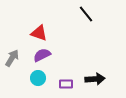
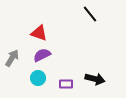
black line: moved 4 px right
black arrow: rotated 18 degrees clockwise
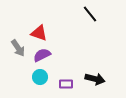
gray arrow: moved 6 px right, 10 px up; rotated 114 degrees clockwise
cyan circle: moved 2 px right, 1 px up
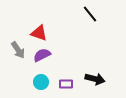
gray arrow: moved 2 px down
cyan circle: moved 1 px right, 5 px down
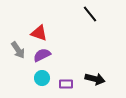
cyan circle: moved 1 px right, 4 px up
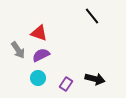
black line: moved 2 px right, 2 px down
purple semicircle: moved 1 px left
cyan circle: moved 4 px left
purple rectangle: rotated 56 degrees counterclockwise
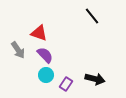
purple semicircle: moved 4 px right; rotated 72 degrees clockwise
cyan circle: moved 8 px right, 3 px up
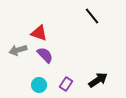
gray arrow: rotated 108 degrees clockwise
cyan circle: moved 7 px left, 10 px down
black arrow: moved 3 px right, 1 px down; rotated 48 degrees counterclockwise
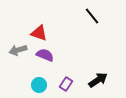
purple semicircle: rotated 24 degrees counterclockwise
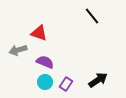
purple semicircle: moved 7 px down
cyan circle: moved 6 px right, 3 px up
